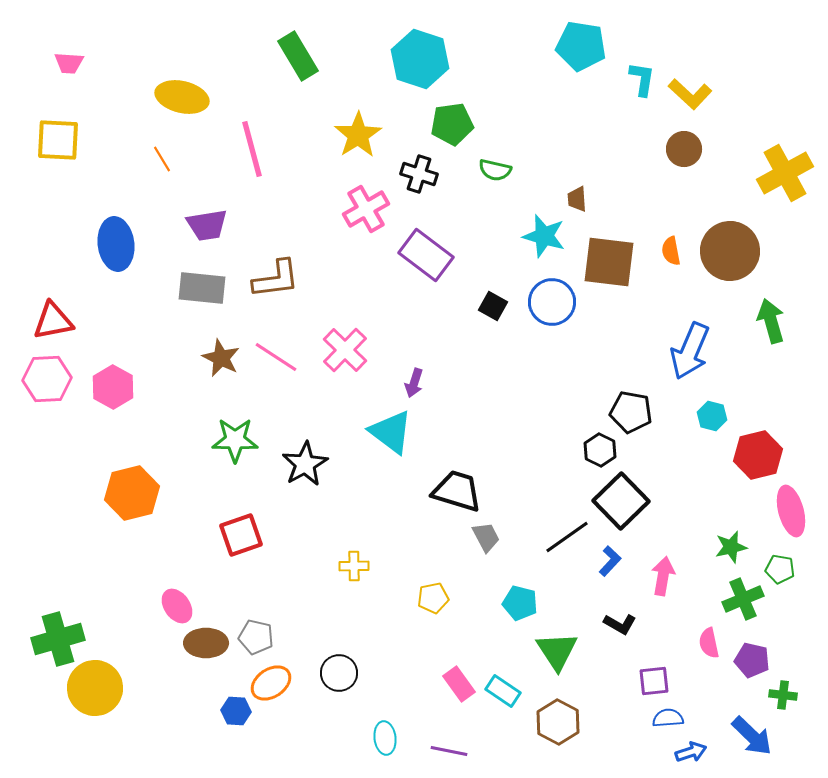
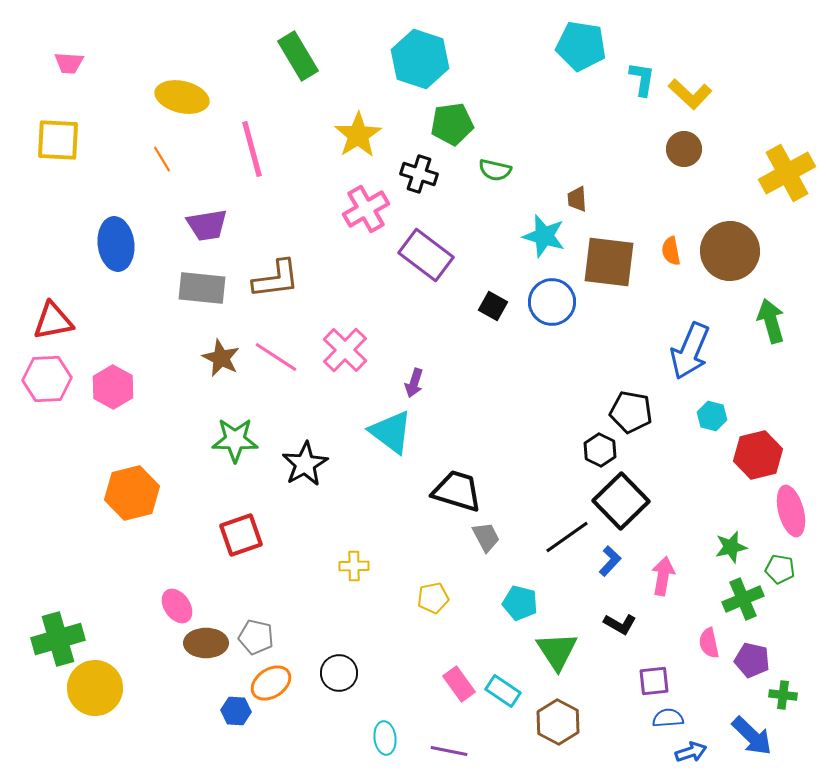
yellow cross at (785, 173): moved 2 px right
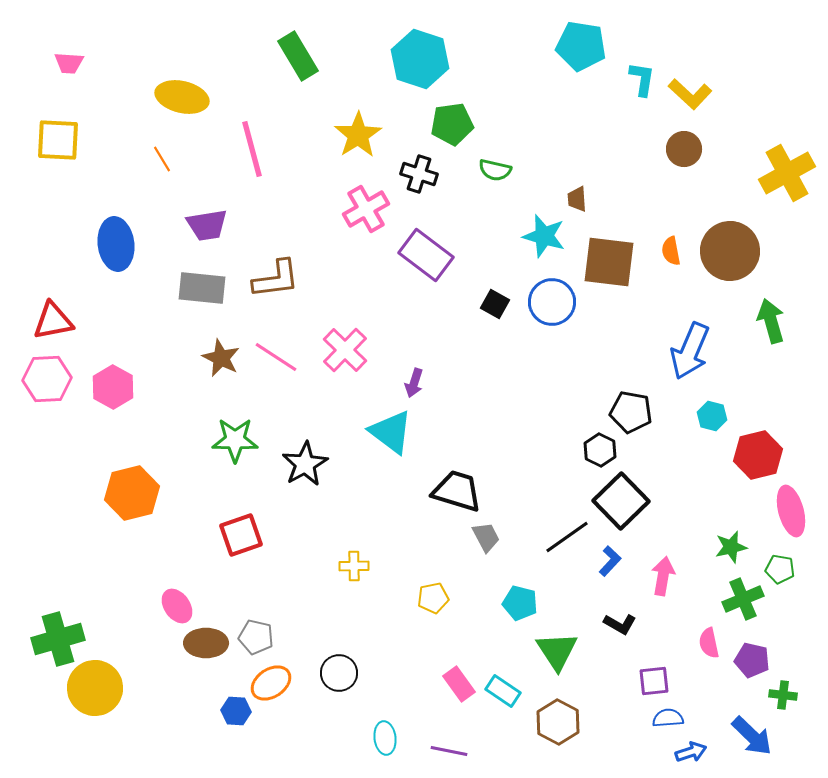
black square at (493, 306): moved 2 px right, 2 px up
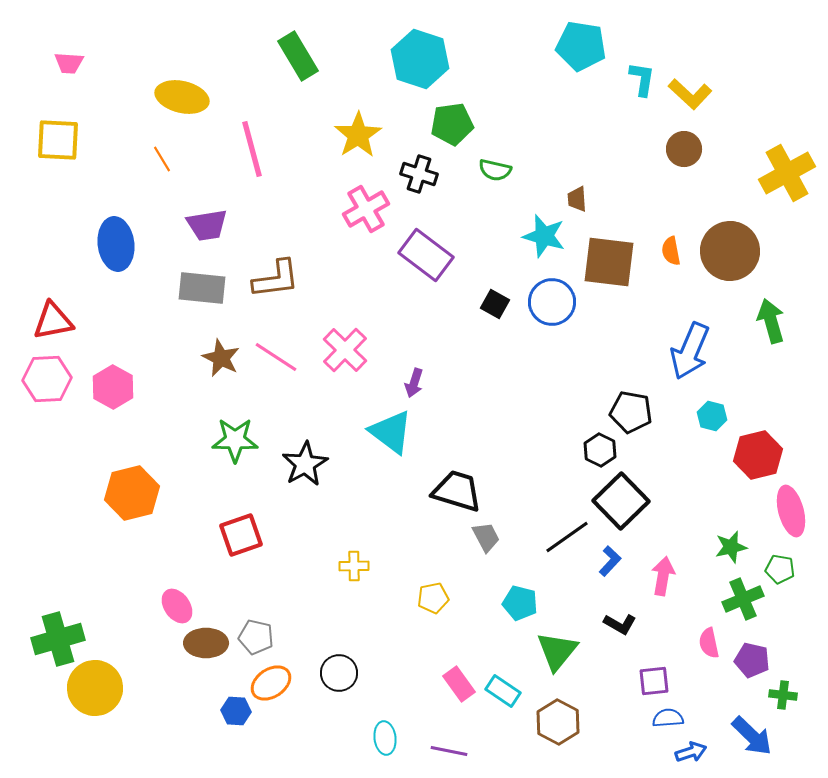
green triangle at (557, 651): rotated 12 degrees clockwise
